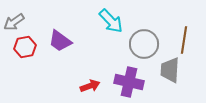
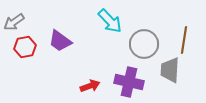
cyan arrow: moved 1 px left
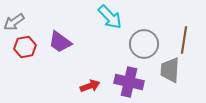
cyan arrow: moved 4 px up
purple trapezoid: moved 1 px down
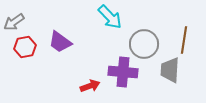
purple cross: moved 6 px left, 10 px up; rotated 8 degrees counterclockwise
